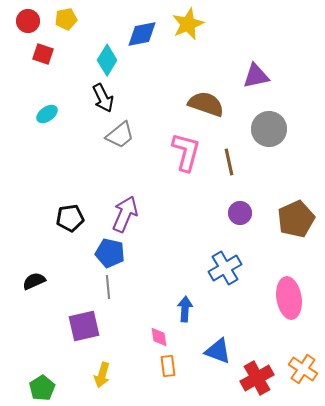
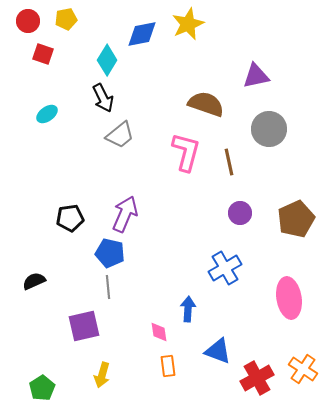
blue arrow: moved 3 px right
pink diamond: moved 5 px up
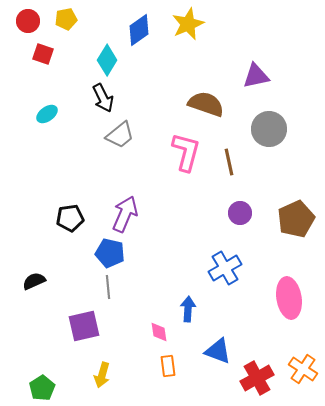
blue diamond: moved 3 px left, 4 px up; rotated 24 degrees counterclockwise
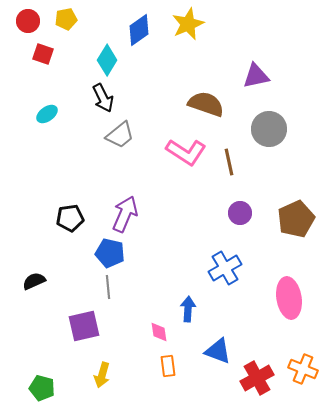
pink L-shape: rotated 108 degrees clockwise
orange cross: rotated 12 degrees counterclockwise
green pentagon: rotated 25 degrees counterclockwise
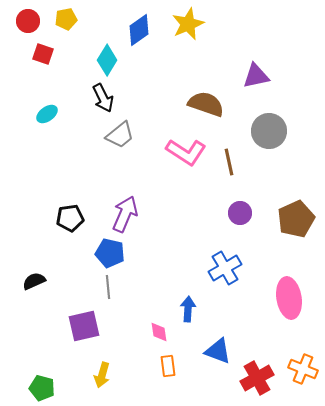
gray circle: moved 2 px down
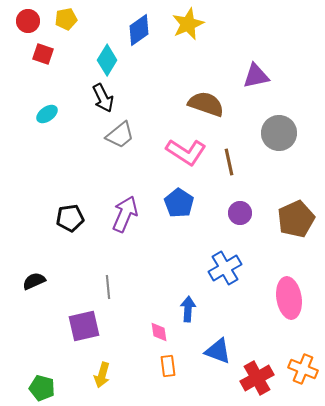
gray circle: moved 10 px right, 2 px down
blue pentagon: moved 69 px right, 50 px up; rotated 20 degrees clockwise
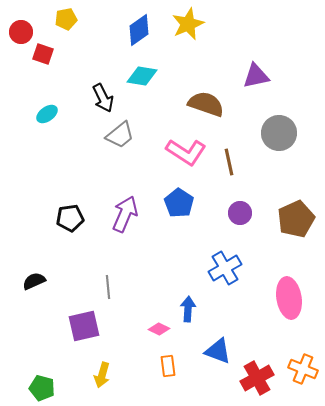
red circle: moved 7 px left, 11 px down
cyan diamond: moved 35 px right, 16 px down; rotated 68 degrees clockwise
pink diamond: moved 3 px up; rotated 55 degrees counterclockwise
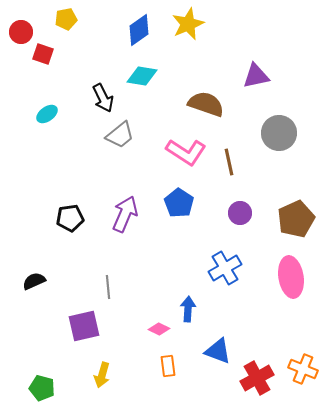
pink ellipse: moved 2 px right, 21 px up
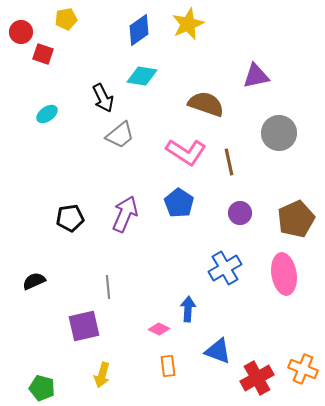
pink ellipse: moved 7 px left, 3 px up
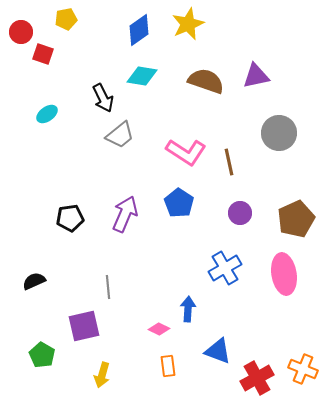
brown semicircle: moved 23 px up
green pentagon: moved 33 px up; rotated 15 degrees clockwise
